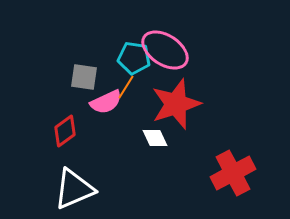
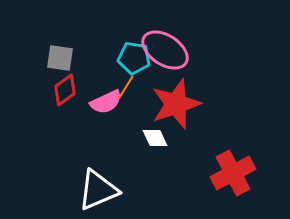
gray square: moved 24 px left, 19 px up
red diamond: moved 41 px up
white triangle: moved 24 px right, 1 px down
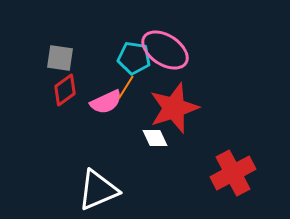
red star: moved 2 px left, 4 px down
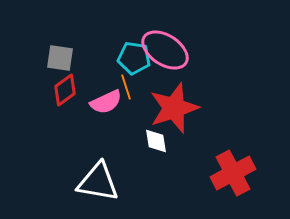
orange line: rotated 50 degrees counterclockwise
white diamond: moved 1 px right, 3 px down; rotated 16 degrees clockwise
white triangle: moved 8 px up; rotated 33 degrees clockwise
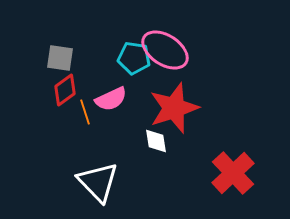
orange line: moved 41 px left, 25 px down
pink semicircle: moved 5 px right, 3 px up
red cross: rotated 15 degrees counterclockwise
white triangle: rotated 36 degrees clockwise
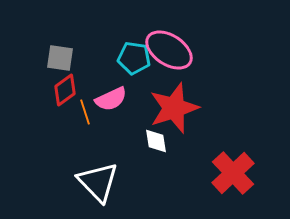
pink ellipse: moved 4 px right
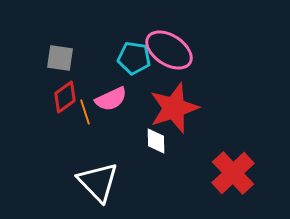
red diamond: moved 7 px down
white diamond: rotated 8 degrees clockwise
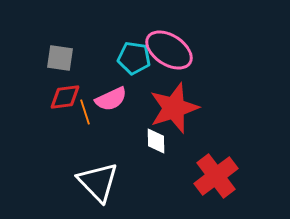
red diamond: rotated 28 degrees clockwise
red cross: moved 17 px left, 3 px down; rotated 6 degrees clockwise
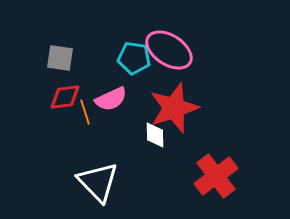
white diamond: moved 1 px left, 6 px up
